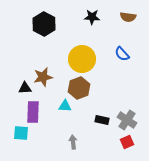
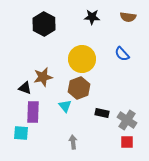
black triangle: rotated 24 degrees clockwise
cyan triangle: rotated 48 degrees clockwise
black rectangle: moved 7 px up
red square: rotated 24 degrees clockwise
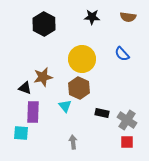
brown hexagon: rotated 15 degrees counterclockwise
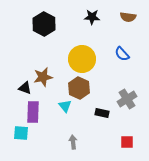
gray cross: moved 21 px up; rotated 24 degrees clockwise
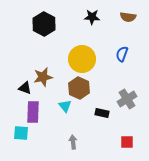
blue semicircle: rotated 63 degrees clockwise
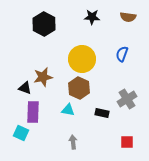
cyan triangle: moved 3 px right, 4 px down; rotated 40 degrees counterclockwise
cyan square: rotated 21 degrees clockwise
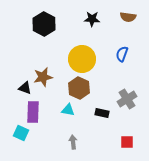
black star: moved 2 px down
